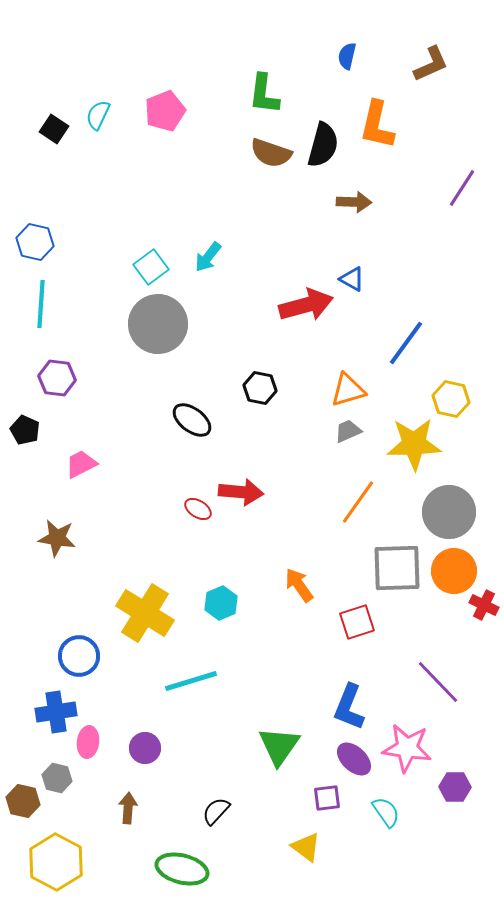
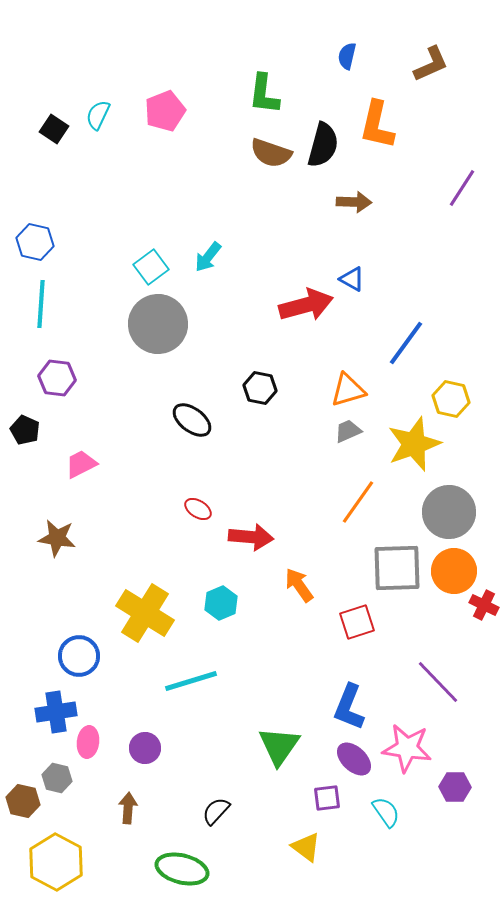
yellow star at (414, 444): rotated 18 degrees counterclockwise
red arrow at (241, 492): moved 10 px right, 45 px down
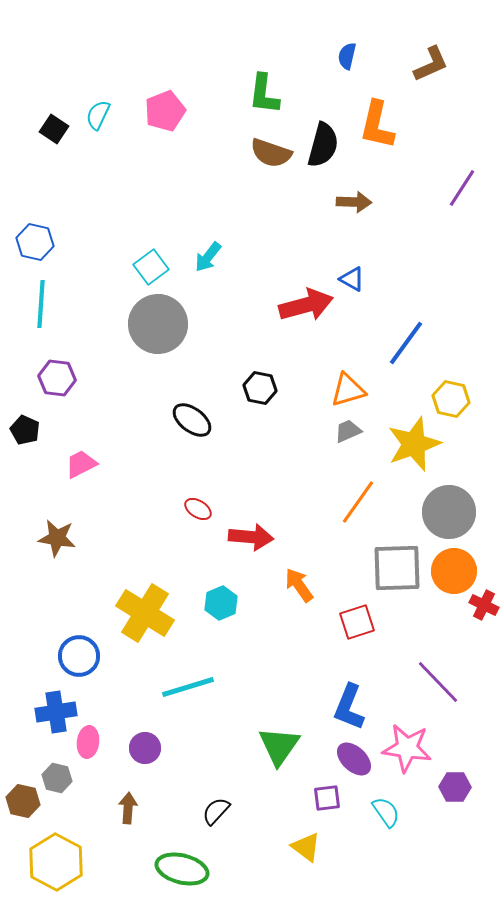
cyan line at (191, 681): moved 3 px left, 6 px down
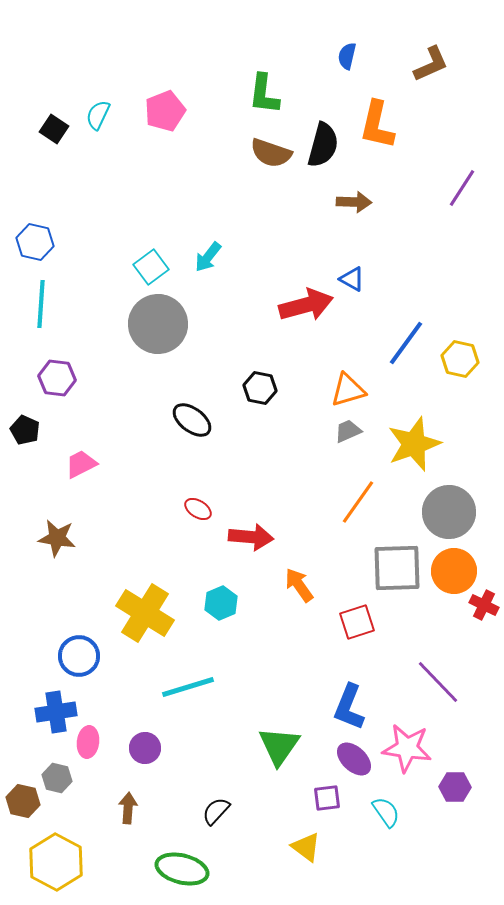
yellow hexagon at (451, 399): moved 9 px right, 40 px up
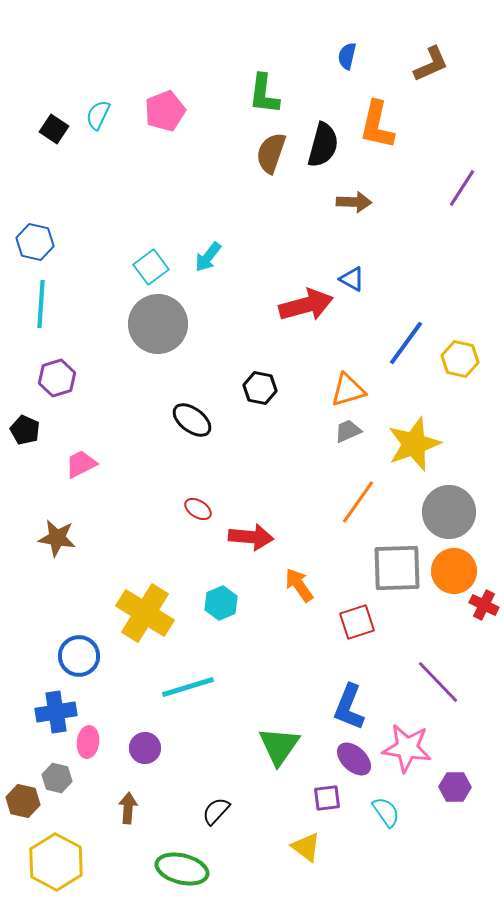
brown semicircle at (271, 153): rotated 90 degrees clockwise
purple hexagon at (57, 378): rotated 24 degrees counterclockwise
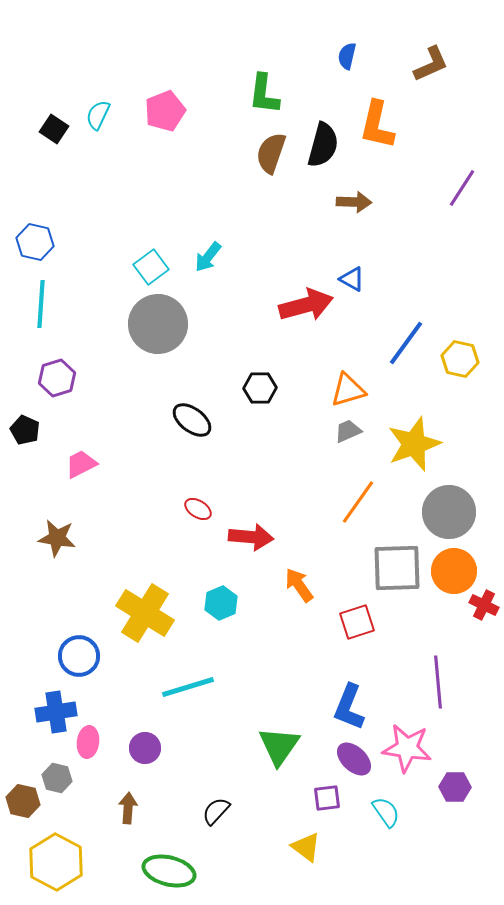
black hexagon at (260, 388): rotated 12 degrees counterclockwise
purple line at (438, 682): rotated 39 degrees clockwise
green ellipse at (182, 869): moved 13 px left, 2 px down
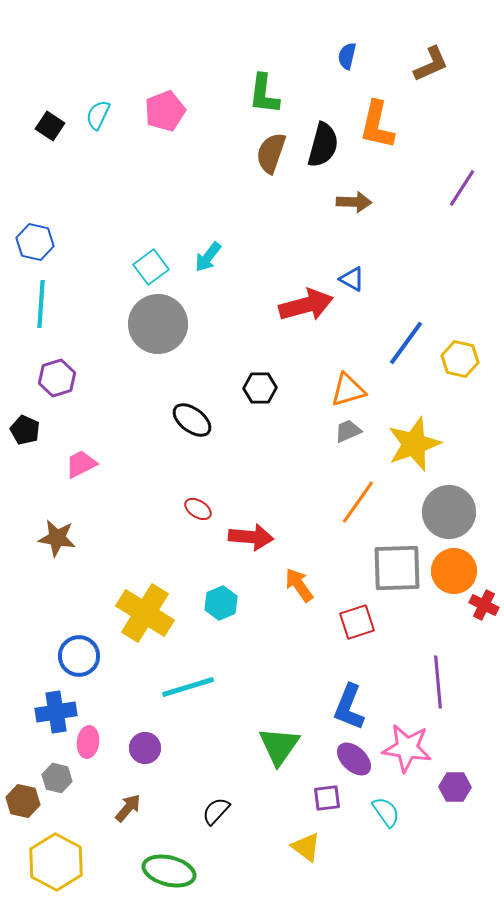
black square at (54, 129): moved 4 px left, 3 px up
brown arrow at (128, 808): rotated 36 degrees clockwise
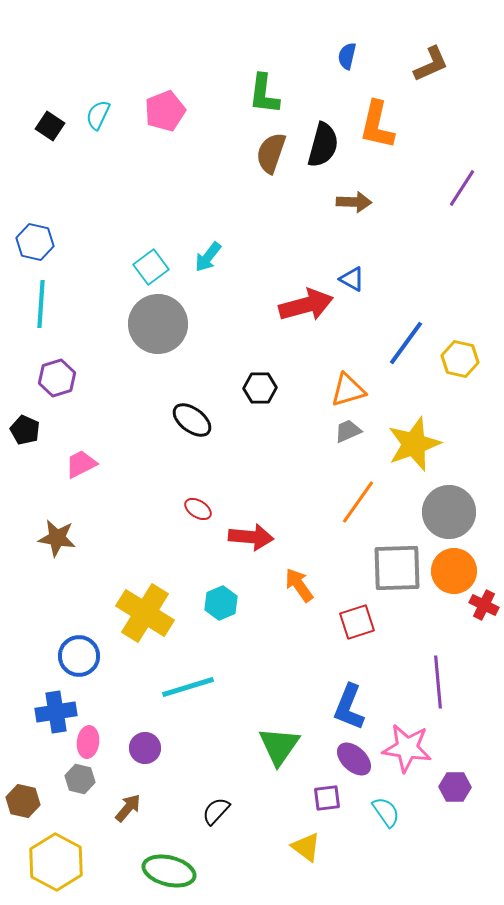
gray hexagon at (57, 778): moved 23 px right, 1 px down
